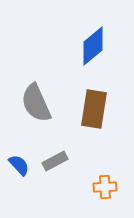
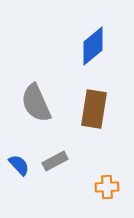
orange cross: moved 2 px right
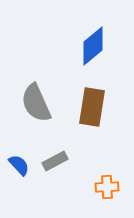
brown rectangle: moved 2 px left, 2 px up
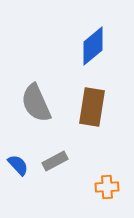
blue semicircle: moved 1 px left
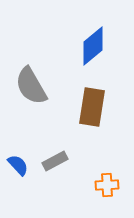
gray semicircle: moved 5 px left, 17 px up; rotated 6 degrees counterclockwise
orange cross: moved 2 px up
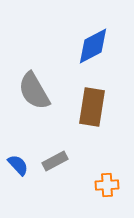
blue diamond: rotated 12 degrees clockwise
gray semicircle: moved 3 px right, 5 px down
